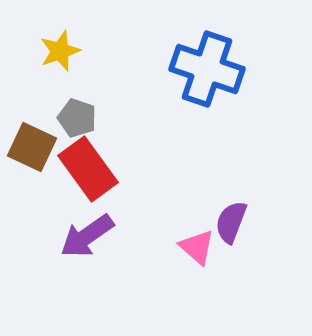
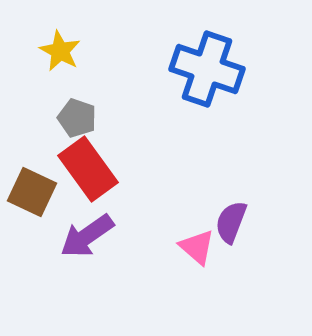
yellow star: rotated 24 degrees counterclockwise
brown square: moved 45 px down
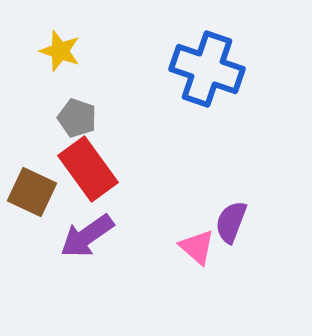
yellow star: rotated 9 degrees counterclockwise
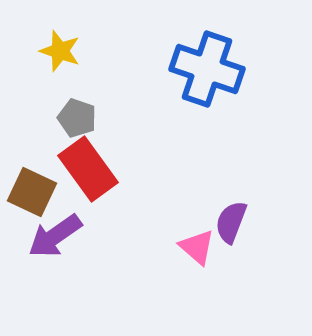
purple arrow: moved 32 px left
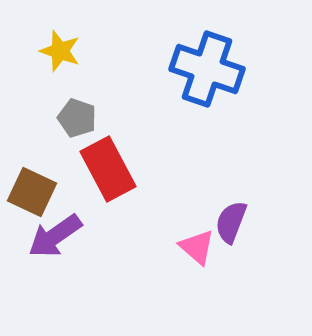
red rectangle: moved 20 px right; rotated 8 degrees clockwise
